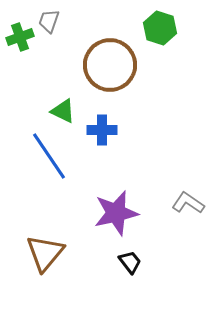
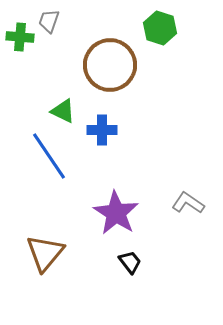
green cross: rotated 24 degrees clockwise
purple star: rotated 27 degrees counterclockwise
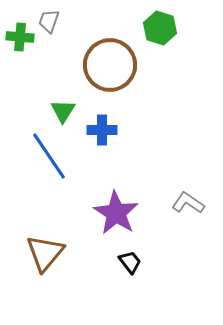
green triangle: rotated 36 degrees clockwise
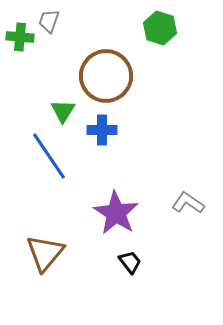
brown circle: moved 4 px left, 11 px down
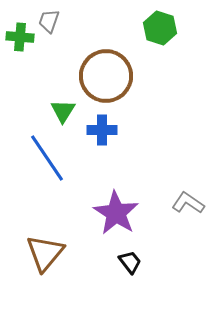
blue line: moved 2 px left, 2 px down
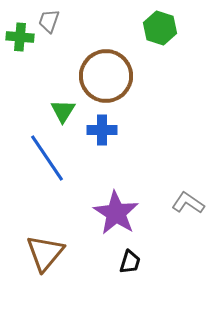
black trapezoid: rotated 55 degrees clockwise
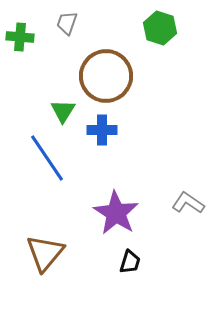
gray trapezoid: moved 18 px right, 2 px down
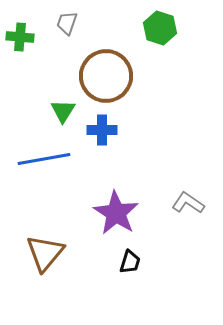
blue line: moved 3 px left, 1 px down; rotated 66 degrees counterclockwise
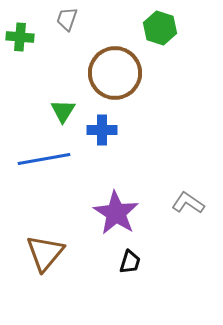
gray trapezoid: moved 4 px up
brown circle: moved 9 px right, 3 px up
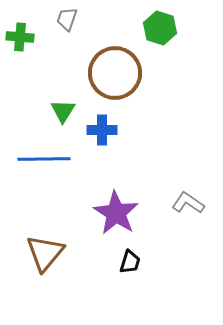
blue line: rotated 9 degrees clockwise
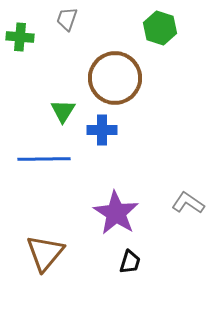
brown circle: moved 5 px down
